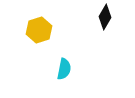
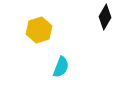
cyan semicircle: moved 3 px left, 2 px up; rotated 10 degrees clockwise
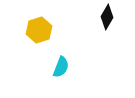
black diamond: moved 2 px right
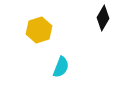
black diamond: moved 4 px left, 1 px down
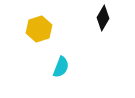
yellow hexagon: moved 1 px up
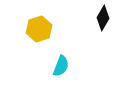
cyan semicircle: moved 1 px up
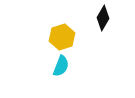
yellow hexagon: moved 23 px right, 8 px down
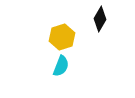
black diamond: moved 3 px left, 1 px down
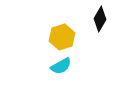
cyan semicircle: rotated 40 degrees clockwise
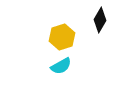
black diamond: moved 1 px down
